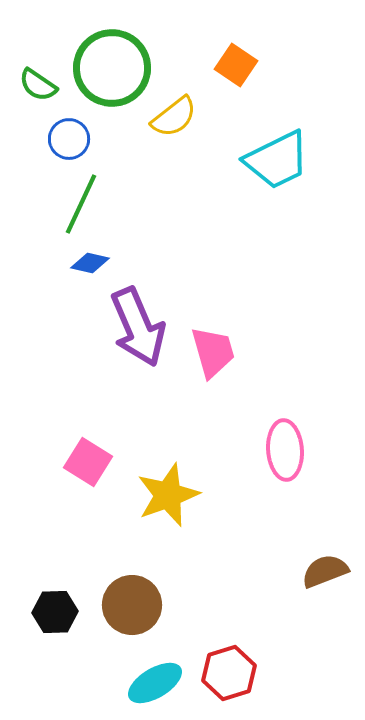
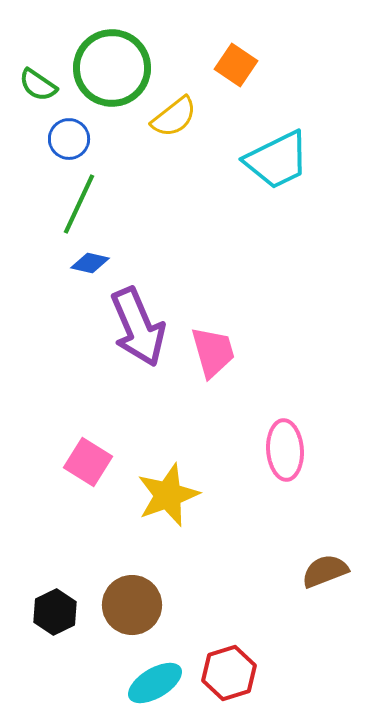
green line: moved 2 px left
black hexagon: rotated 24 degrees counterclockwise
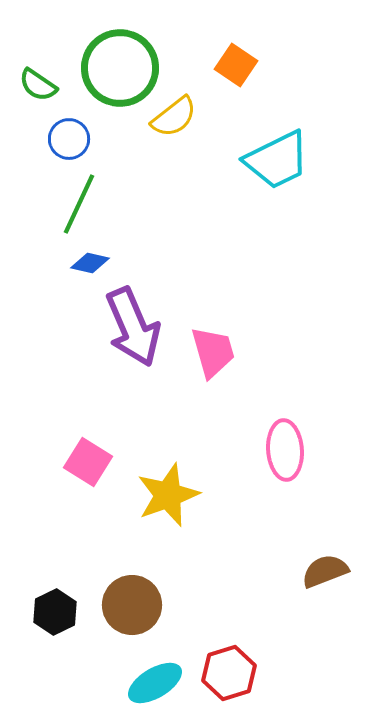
green circle: moved 8 px right
purple arrow: moved 5 px left
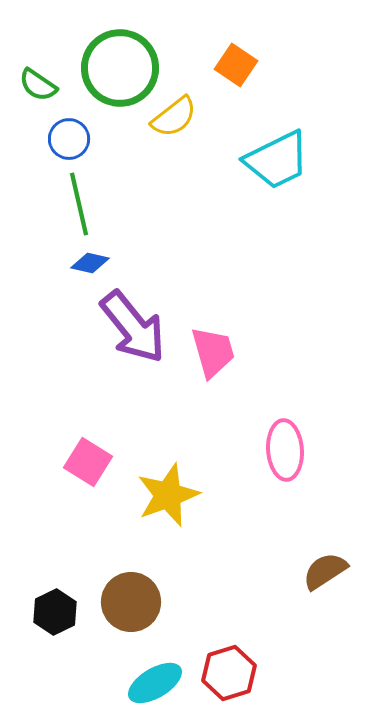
green line: rotated 38 degrees counterclockwise
purple arrow: rotated 16 degrees counterclockwise
brown semicircle: rotated 12 degrees counterclockwise
brown circle: moved 1 px left, 3 px up
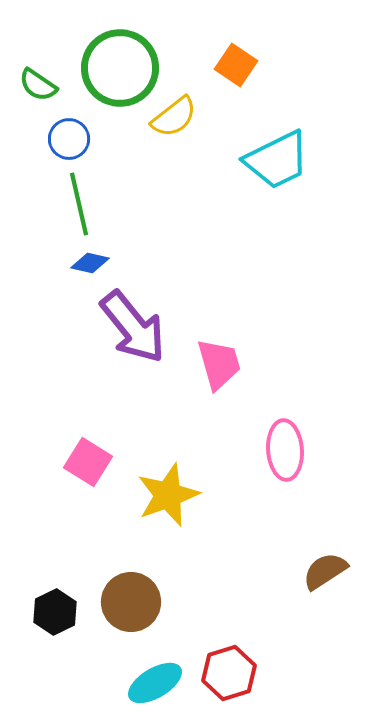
pink trapezoid: moved 6 px right, 12 px down
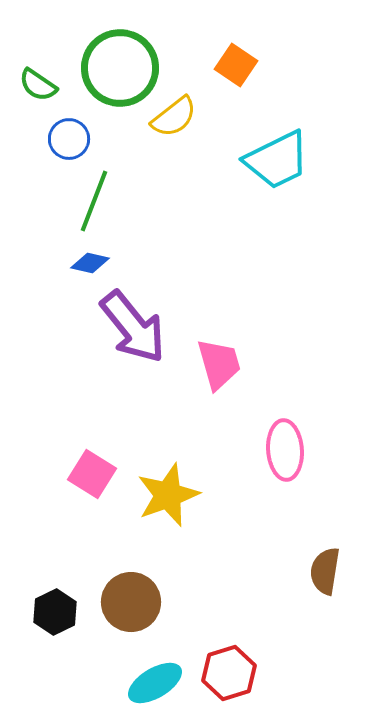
green line: moved 15 px right, 3 px up; rotated 34 degrees clockwise
pink square: moved 4 px right, 12 px down
brown semicircle: rotated 48 degrees counterclockwise
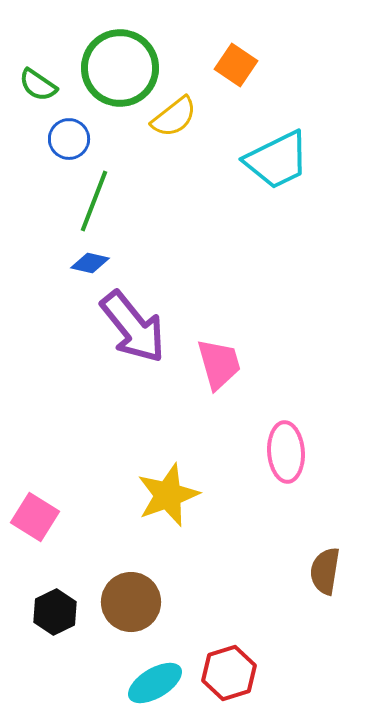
pink ellipse: moved 1 px right, 2 px down
pink square: moved 57 px left, 43 px down
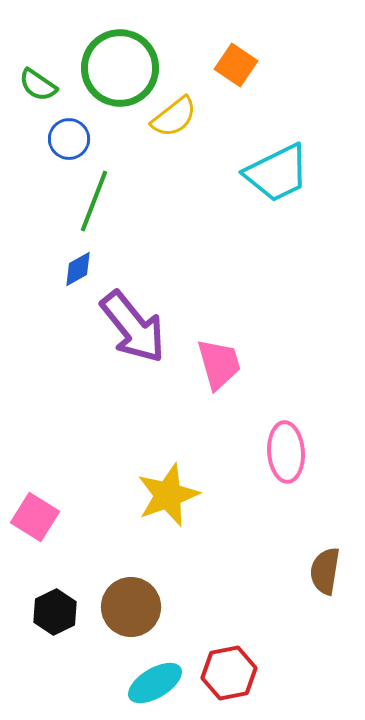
cyan trapezoid: moved 13 px down
blue diamond: moved 12 px left, 6 px down; rotated 42 degrees counterclockwise
brown circle: moved 5 px down
red hexagon: rotated 6 degrees clockwise
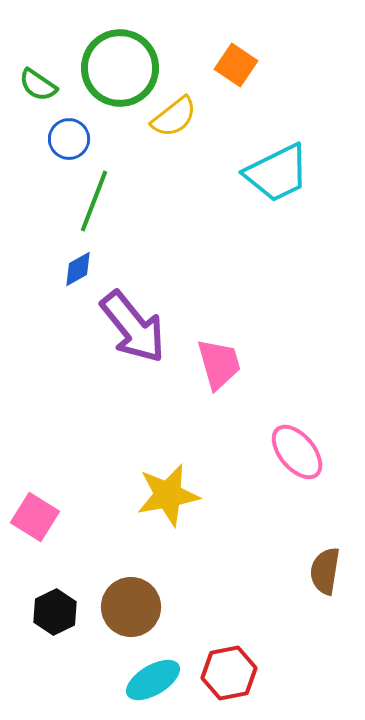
pink ellipse: moved 11 px right; rotated 36 degrees counterclockwise
yellow star: rotated 10 degrees clockwise
cyan ellipse: moved 2 px left, 3 px up
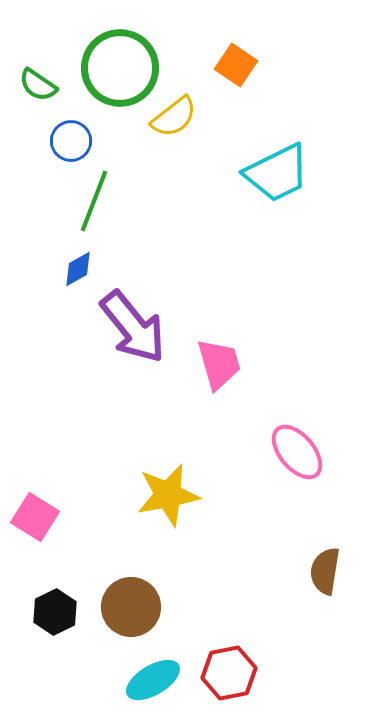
blue circle: moved 2 px right, 2 px down
